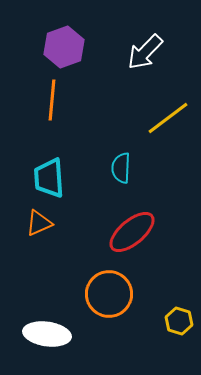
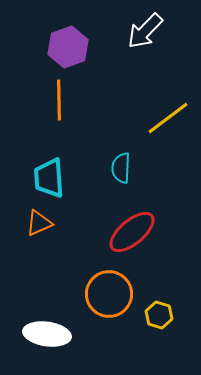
purple hexagon: moved 4 px right
white arrow: moved 21 px up
orange line: moved 7 px right; rotated 6 degrees counterclockwise
yellow hexagon: moved 20 px left, 6 px up
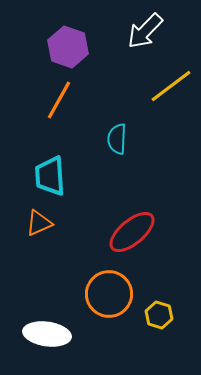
purple hexagon: rotated 21 degrees counterclockwise
orange line: rotated 30 degrees clockwise
yellow line: moved 3 px right, 32 px up
cyan semicircle: moved 4 px left, 29 px up
cyan trapezoid: moved 1 px right, 2 px up
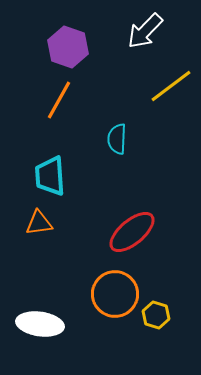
orange triangle: rotated 16 degrees clockwise
orange circle: moved 6 px right
yellow hexagon: moved 3 px left
white ellipse: moved 7 px left, 10 px up
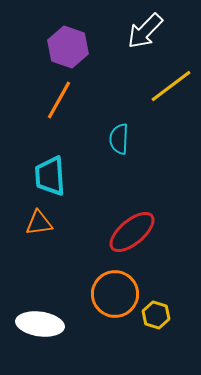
cyan semicircle: moved 2 px right
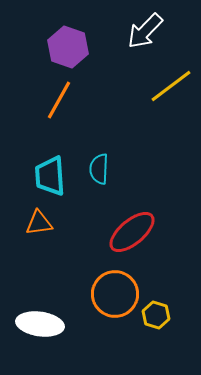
cyan semicircle: moved 20 px left, 30 px down
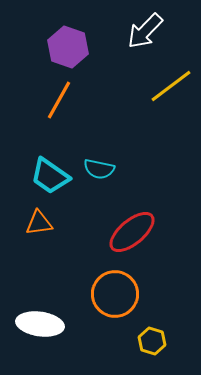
cyan semicircle: rotated 80 degrees counterclockwise
cyan trapezoid: rotated 51 degrees counterclockwise
yellow hexagon: moved 4 px left, 26 px down
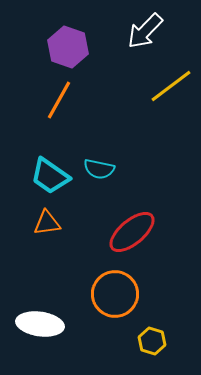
orange triangle: moved 8 px right
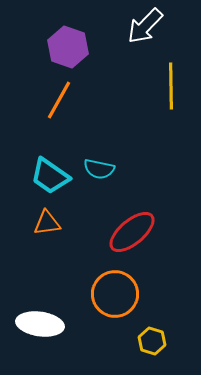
white arrow: moved 5 px up
yellow line: rotated 54 degrees counterclockwise
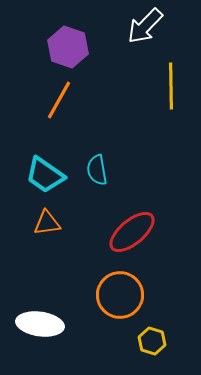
cyan semicircle: moved 2 px left, 1 px down; rotated 68 degrees clockwise
cyan trapezoid: moved 5 px left, 1 px up
orange circle: moved 5 px right, 1 px down
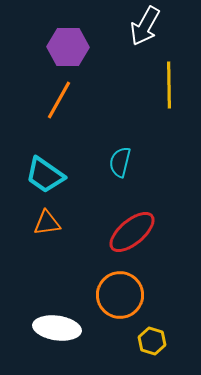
white arrow: rotated 15 degrees counterclockwise
purple hexagon: rotated 18 degrees counterclockwise
yellow line: moved 2 px left, 1 px up
cyan semicircle: moved 23 px right, 8 px up; rotated 24 degrees clockwise
white ellipse: moved 17 px right, 4 px down
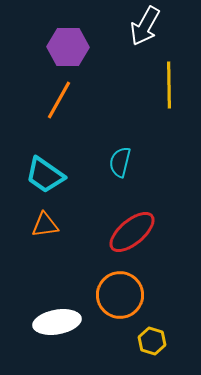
orange triangle: moved 2 px left, 2 px down
white ellipse: moved 6 px up; rotated 18 degrees counterclockwise
